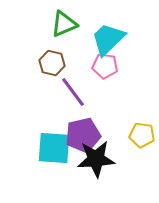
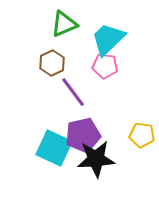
brown hexagon: rotated 20 degrees clockwise
cyan square: rotated 21 degrees clockwise
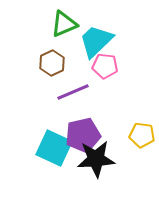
cyan trapezoid: moved 12 px left, 2 px down
purple line: rotated 76 degrees counterclockwise
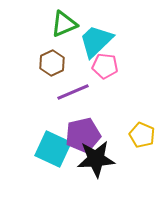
yellow pentagon: rotated 15 degrees clockwise
cyan square: moved 1 px left, 1 px down
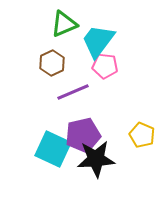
cyan trapezoid: moved 2 px right; rotated 9 degrees counterclockwise
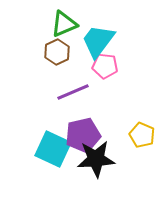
brown hexagon: moved 5 px right, 11 px up
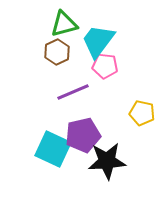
green triangle: rotated 8 degrees clockwise
yellow pentagon: moved 22 px up; rotated 10 degrees counterclockwise
black star: moved 11 px right, 2 px down
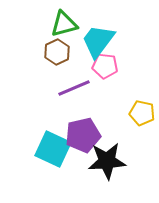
purple line: moved 1 px right, 4 px up
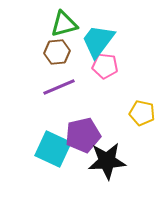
brown hexagon: rotated 20 degrees clockwise
purple line: moved 15 px left, 1 px up
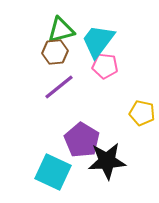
green triangle: moved 3 px left, 6 px down
brown hexagon: moved 2 px left
purple line: rotated 16 degrees counterclockwise
purple pentagon: moved 1 px left, 5 px down; rotated 28 degrees counterclockwise
cyan square: moved 23 px down
